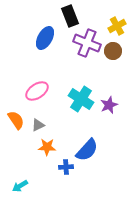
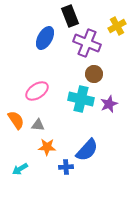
brown circle: moved 19 px left, 23 px down
cyan cross: rotated 20 degrees counterclockwise
purple star: moved 1 px up
gray triangle: rotated 32 degrees clockwise
cyan arrow: moved 17 px up
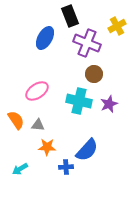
cyan cross: moved 2 px left, 2 px down
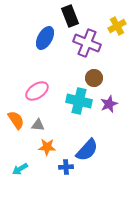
brown circle: moved 4 px down
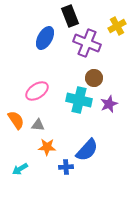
cyan cross: moved 1 px up
